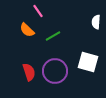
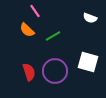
pink line: moved 3 px left
white semicircle: moved 6 px left, 4 px up; rotated 72 degrees counterclockwise
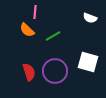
pink line: moved 1 px down; rotated 40 degrees clockwise
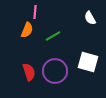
white semicircle: rotated 40 degrees clockwise
orange semicircle: rotated 112 degrees counterclockwise
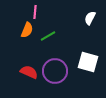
white semicircle: rotated 56 degrees clockwise
green line: moved 5 px left
red semicircle: rotated 48 degrees counterclockwise
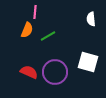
white semicircle: moved 1 px right, 1 px down; rotated 32 degrees counterclockwise
purple circle: moved 1 px down
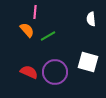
orange semicircle: rotated 63 degrees counterclockwise
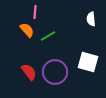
red semicircle: rotated 30 degrees clockwise
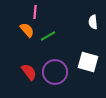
white semicircle: moved 2 px right, 3 px down
